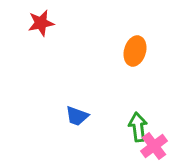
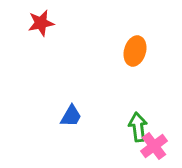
blue trapezoid: moved 6 px left; rotated 80 degrees counterclockwise
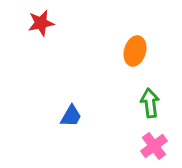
green arrow: moved 12 px right, 24 px up
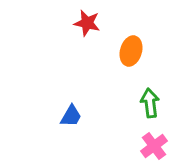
red star: moved 46 px right; rotated 24 degrees clockwise
orange ellipse: moved 4 px left
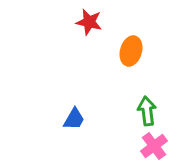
red star: moved 2 px right, 1 px up
green arrow: moved 3 px left, 8 px down
blue trapezoid: moved 3 px right, 3 px down
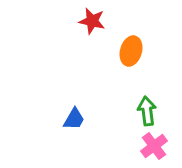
red star: moved 3 px right, 1 px up
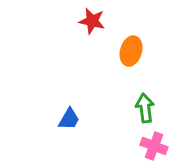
green arrow: moved 2 px left, 3 px up
blue trapezoid: moved 5 px left
pink cross: rotated 32 degrees counterclockwise
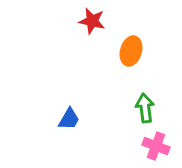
pink cross: moved 2 px right
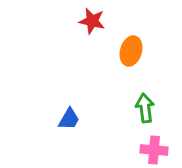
pink cross: moved 2 px left, 4 px down; rotated 16 degrees counterclockwise
